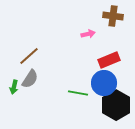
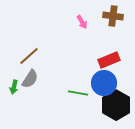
pink arrow: moved 6 px left, 12 px up; rotated 72 degrees clockwise
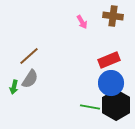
blue circle: moved 7 px right
green line: moved 12 px right, 14 px down
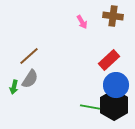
red rectangle: rotated 20 degrees counterclockwise
blue circle: moved 5 px right, 2 px down
black hexagon: moved 2 px left
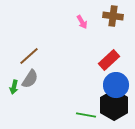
green line: moved 4 px left, 8 px down
